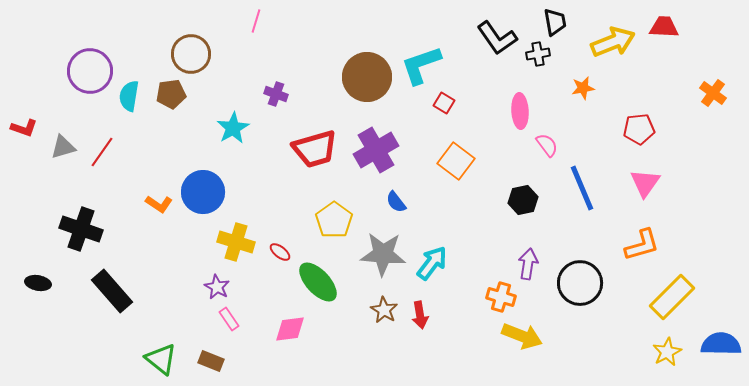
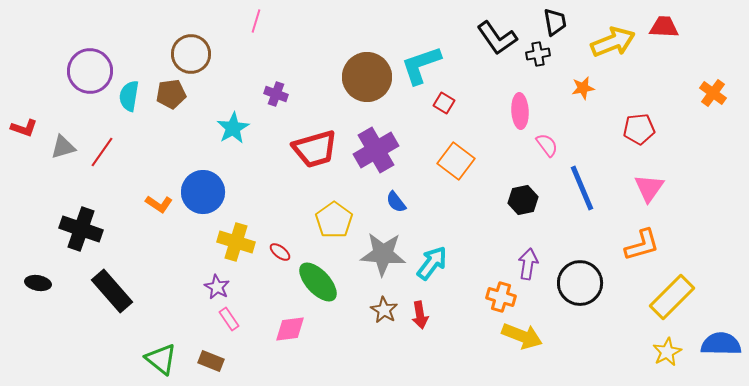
pink triangle at (645, 183): moved 4 px right, 5 px down
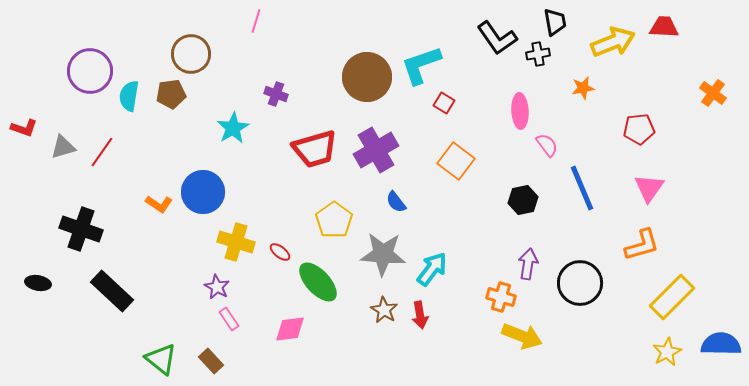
cyan arrow at (432, 263): moved 6 px down
black rectangle at (112, 291): rotated 6 degrees counterclockwise
brown rectangle at (211, 361): rotated 25 degrees clockwise
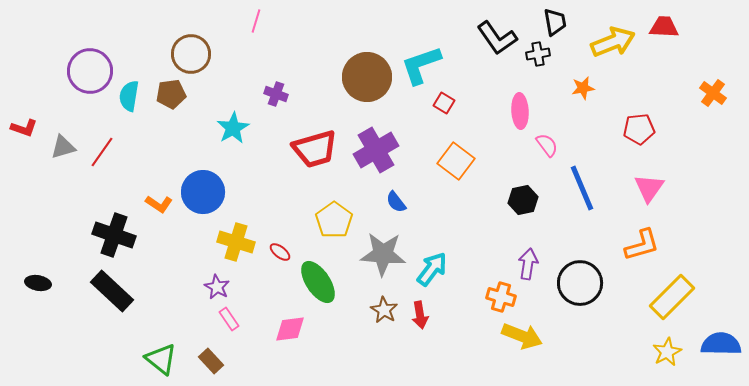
black cross at (81, 229): moved 33 px right, 6 px down
green ellipse at (318, 282): rotated 9 degrees clockwise
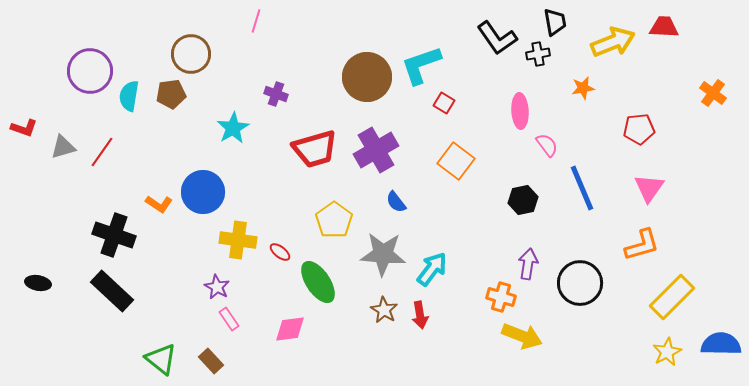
yellow cross at (236, 242): moved 2 px right, 2 px up; rotated 9 degrees counterclockwise
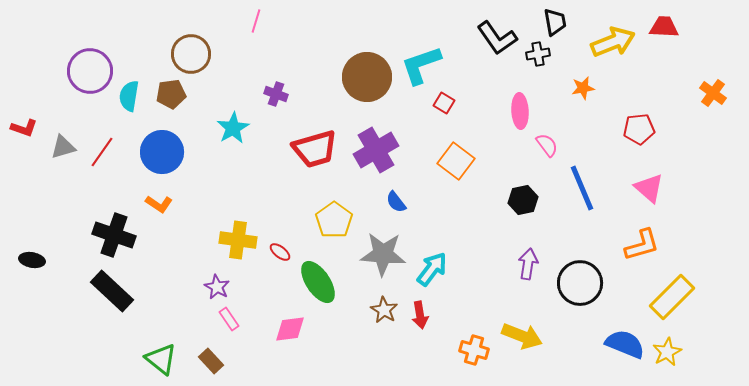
pink triangle at (649, 188): rotated 24 degrees counterclockwise
blue circle at (203, 192): moved 41 px left, 40 px up
black ellipse at (38, 283): moved 6 px left, 23 px up
orange cross at (501, 297): moved 27 px left, 53 px down
blue semicircle at (721, 344): moved 96 px left; rotated 21 degrees clockwise
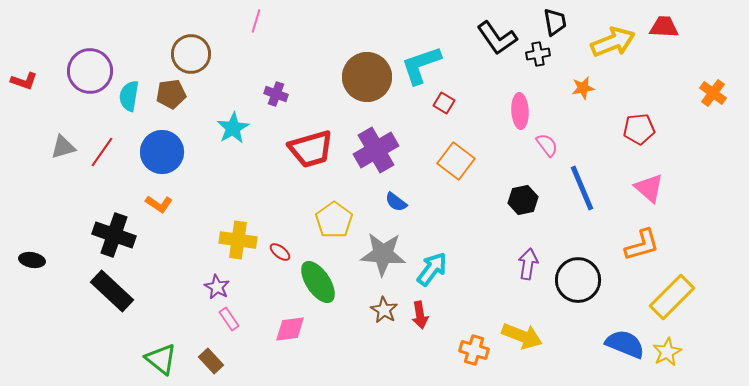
red L-shape at (24, 128): moved 47 px up
red trapezoid at (315, 149): moved 4 px left
blue semicircle at (396, 202): rotated 15 degrees counterclockwise
black circle at (580, 283): moved 2 px left, 3 px up
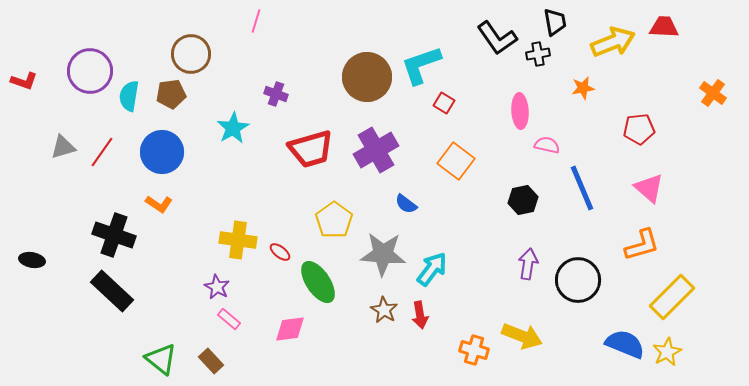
pink semicircle at (547, 145): rotated 40 degrees counterclockwise
blue semicircle at (396, 202): moved 10 px right, 2 px down
pink rectangle at (229, 319): rotated 15 degrees counterclockwise
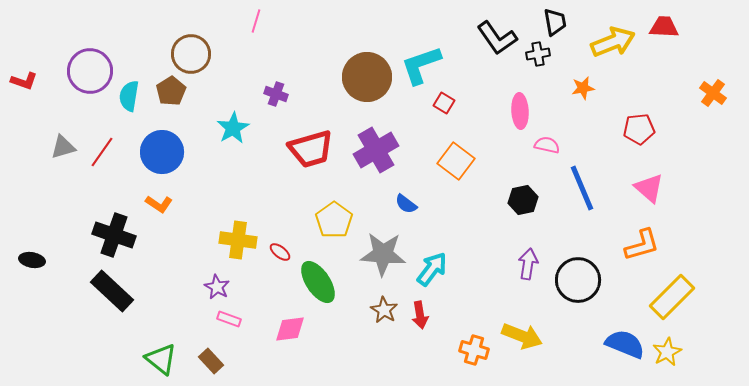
brown pentagon at (171, 94): moved 3 px up; rotated 24 degrees counterclockwise
pink rectangle at (229, 319): rotated 20 degrees counterclockwise
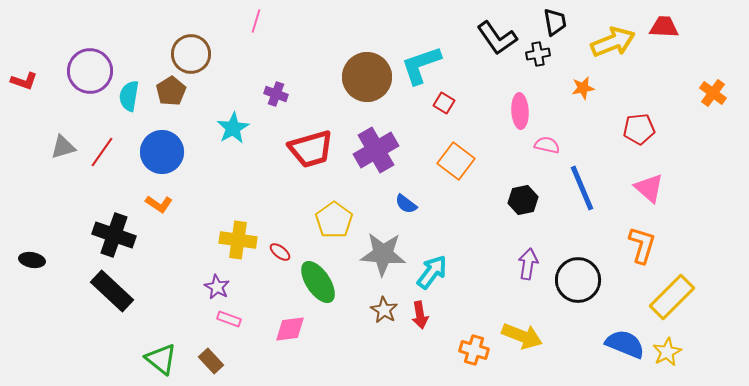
orange L-shape at (642, 245): rotated 57 degrees counterclockwise
cyan arrow at (432, 269): moved 3 px down
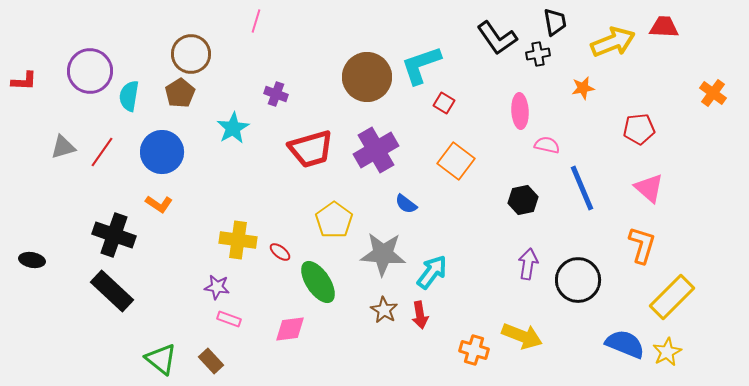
red L-shape at (24, 81): rotated 16 degrees counterclockwise
brown pentagon at (171, 91): moved 9 px right, 2 px down
purple star at (217, 287): rotated 20 degrees counterclockwise
